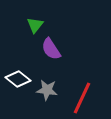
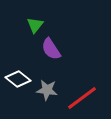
red line: rotated 28 degrees clockwise
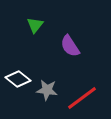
purple semicircle: moved 19 px right, 3 px up
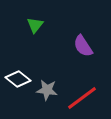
purple semicircle: moved 13 px right
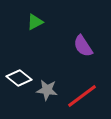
green triangle: moved 3 px up; rotated 24 degrees clockwise
white diamond: moved 1 px right, 1 px up
red line: moved 2 px up
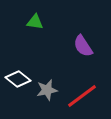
green triangle: rotated 36 degrees clockwise
white diamond: moved 1 px left, 1 px down
gray star: rotated 20 degrees counterclockwise
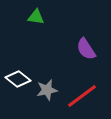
green triangle: moved 1 px right, 5 px up
purple semicircle: moved 3 px right, 3 px down
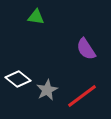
gray star: rotated 15 degrees counterclockwise
